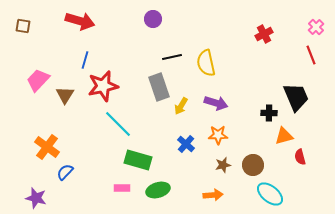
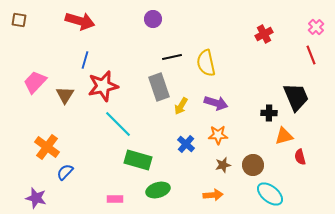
brown square: moved 4 px left, 6 px up
pink trapezoid: moved 3 px left, 2 px down
pink rectangle: moved 7 px left, 11 px down
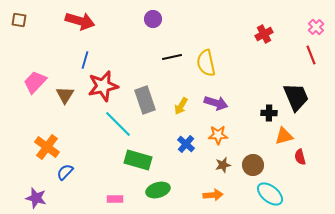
gray rectangle: moved 14 px left, 13 px down
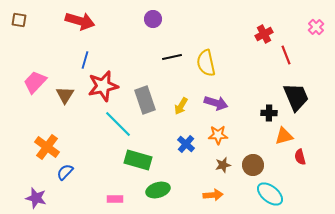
red line: moved 25 px left
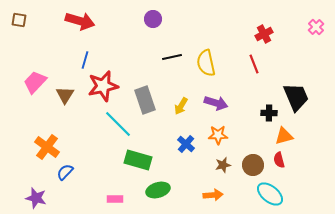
red line: moved 32 px left, 9 px down
red semicircle: moved 21 px left, 3 px down
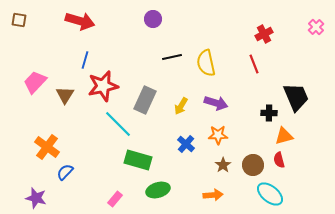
gray rectangle: rotated 44 degrees clockwise
brown star: rotated 21 degrees counterclockwise
pink rectangle: rotated 49 degrees counterclockwise
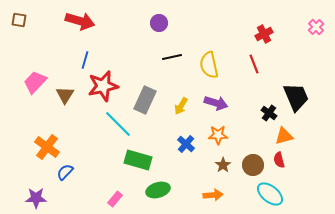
purple circle: moved 6 px right, 4 px down
yellow semicircle: moved 3 px right, 2 px down
black cross: rotated 35 degrees clockwise
purple star: rotated 15 degrees counterclockwise
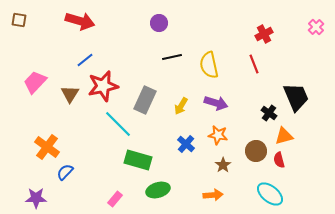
blue line: rotated 36 degrees clockwise
brown triangle: moved 5 px right, 1 px up
orange star: rotated 12 degrees clockwise
brown circle: moved 3 px right, 14 px up
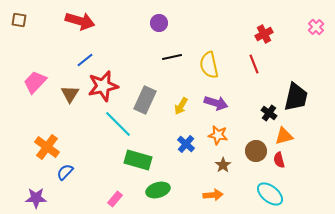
black trapezoid: rotated 36 degrees clockwise
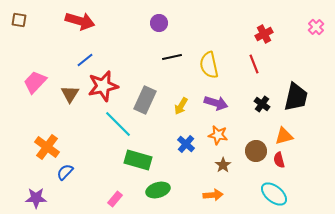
black cross: moved 7 px left, 9 px up
cyan ellipse: moved 4 px right
